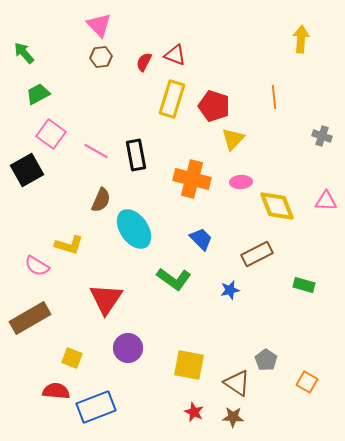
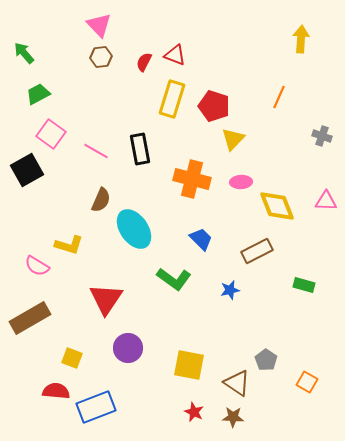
orange line at (274, 97): moved 5 px right; rotated 30 degrees clockwise
black rectangle at (136, 155): moved 4 px right, 6 px up
brown rectangle at (257, 254): moved 3 px up
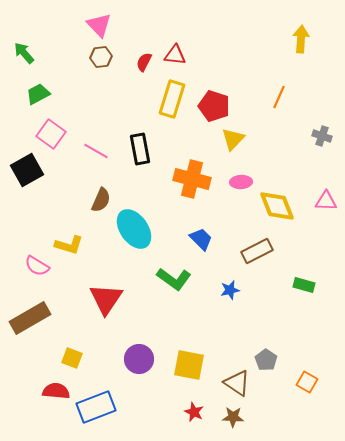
red triangle at (175, 55): rotated 15 degrees counterclockwise
purple circle at (128, 348): moved 11 px right, 11 px down
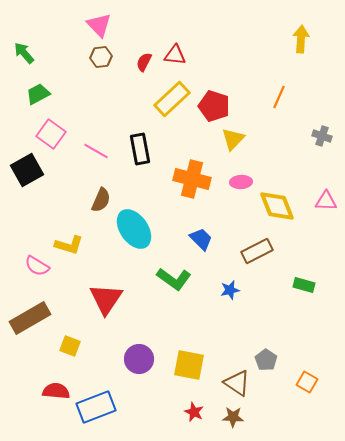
yellow rectangle at (172, 99): rotated 30 degrees clockwise
yellow square at (72, 358): moved 2 px left, 12 px up
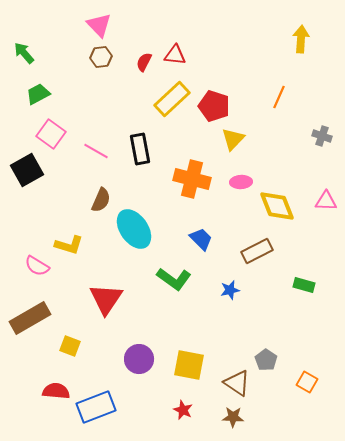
red star at (194, 412): moved 11 px left, 2 px up
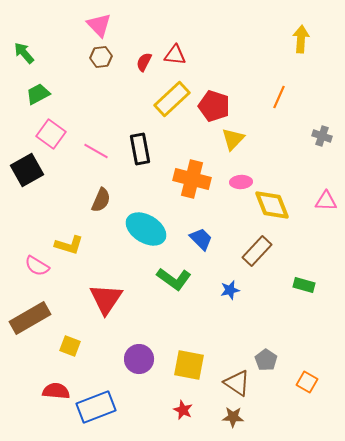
yellow diamond at (277, 206): moved 5 px left, 1 px up
cyan ellipse at (134, 229): moved 12 px right; rotated 24 degrees counterclockwise
brown rectangle at (257, 251): rotated 20 degrees counterclockwise
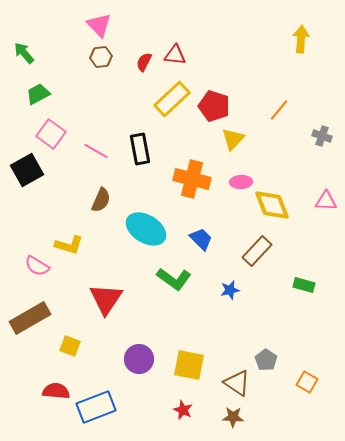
orange line at (279, 97): moved 13 px down; rotated 15 degrees clockwise
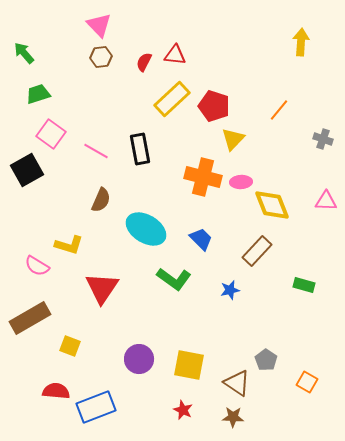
yellow arrow at (301, 39): moved 3 px down
green trapezoid at (38, 94): rotated 10 degrees clockwise
gray cross at (322, 136): moved 1 px right, 3 px down
orange cross at (192, 179): moved 11 px right, 2 px up
red triangle at (106, 299): moved 4 px left, 11 px up
